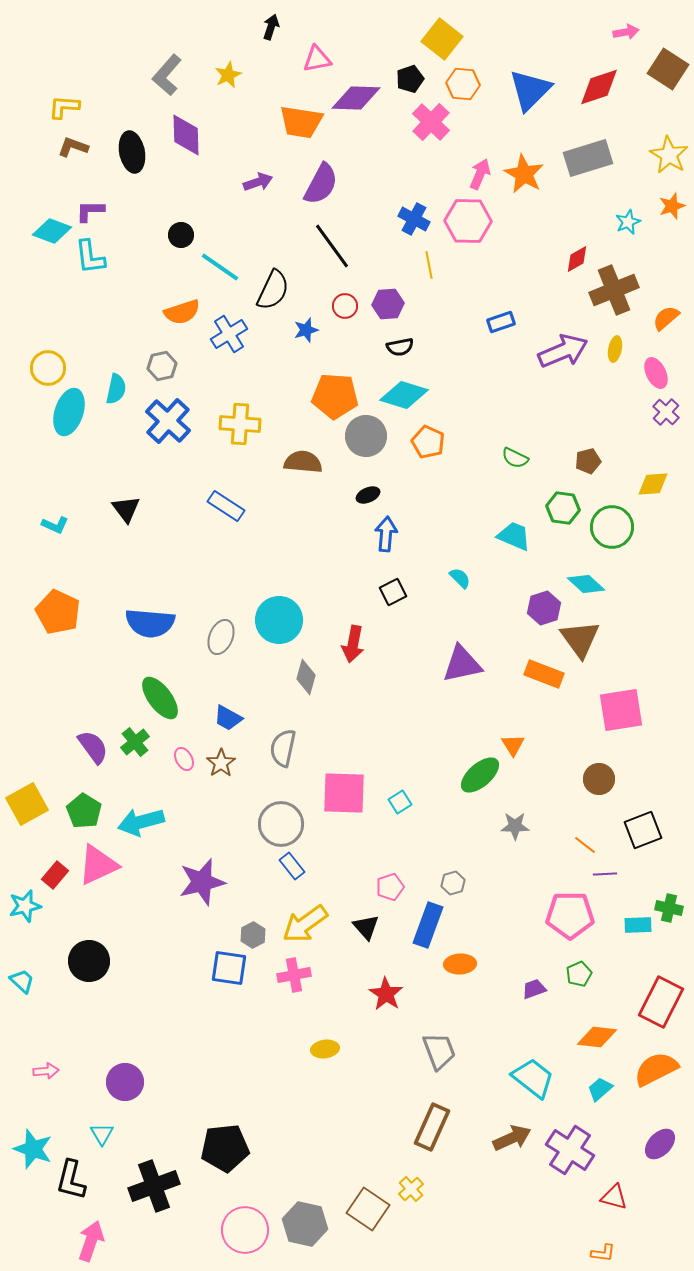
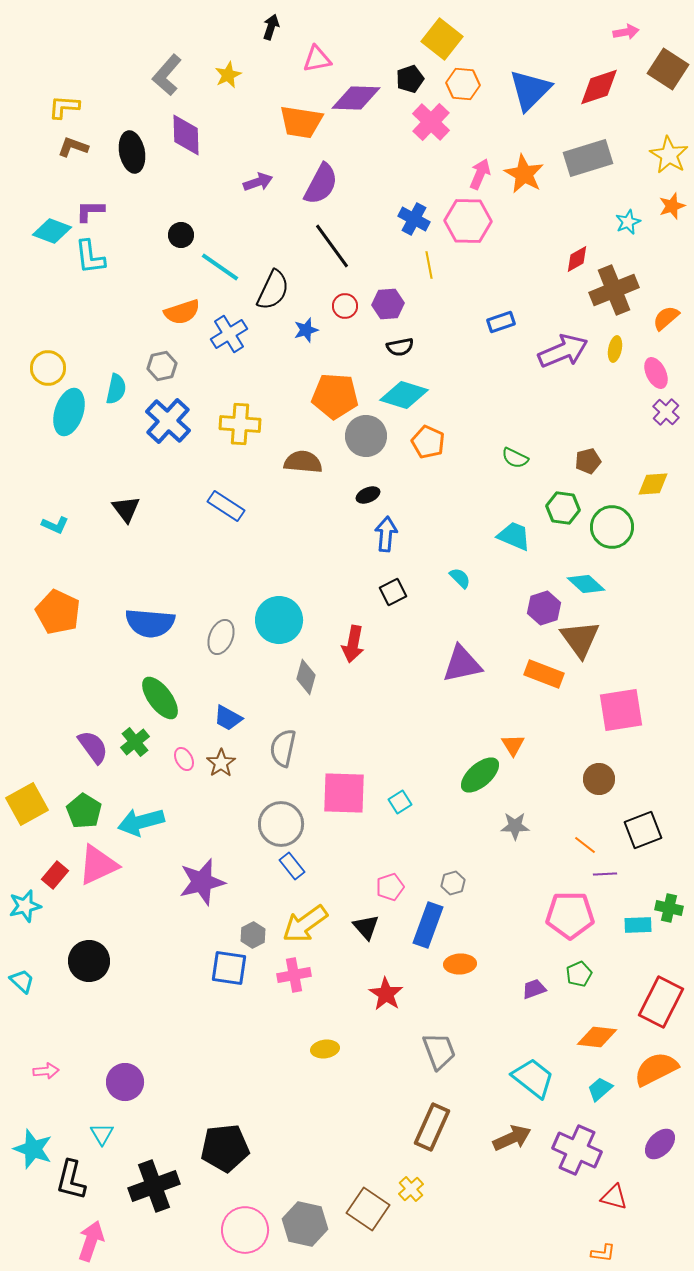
purple cross at (570, 1150): moved 7 px right; rotated 9 degrees counterclockwise
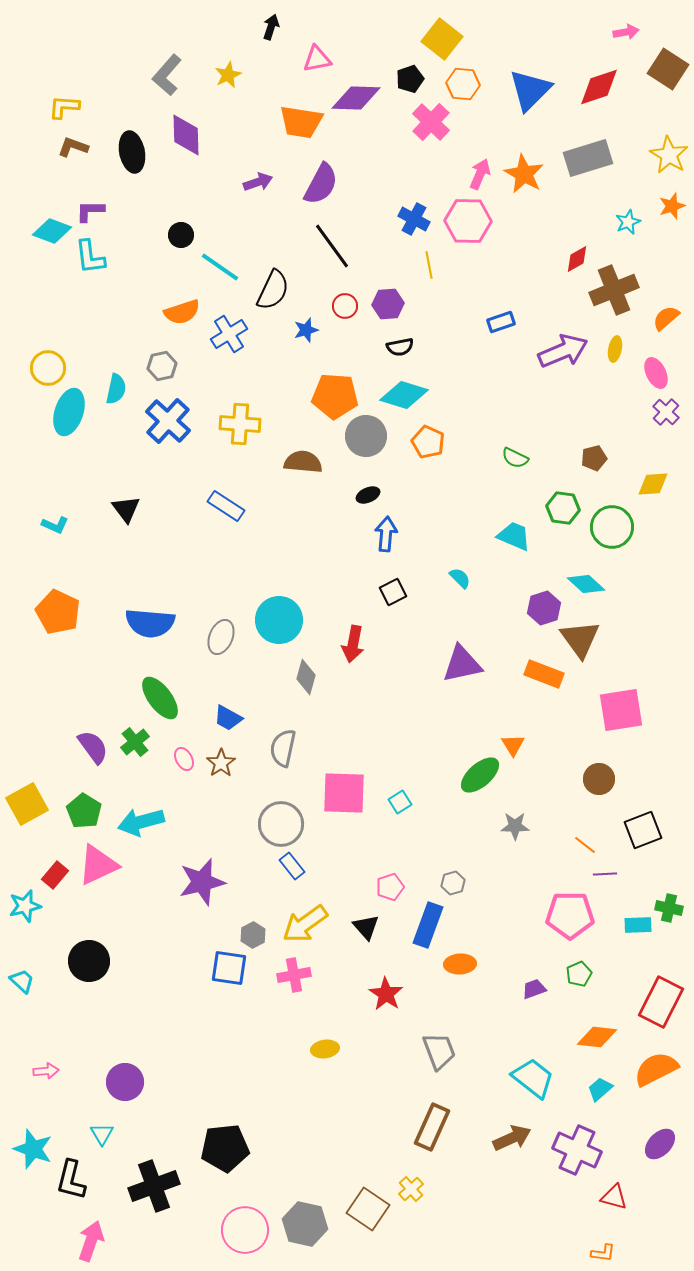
brown pentagon at (588, 461): moved 6 px right, 3 px up
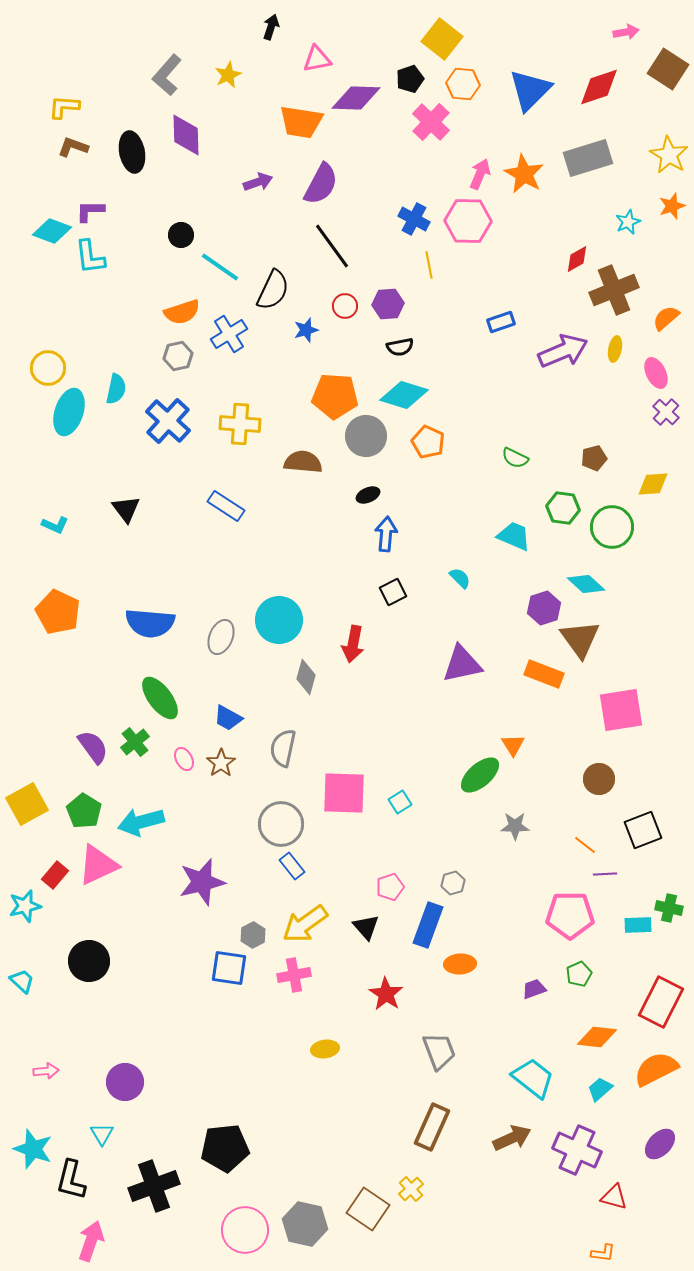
gray hexagon at (162, 366): moved 16 px right, 10 px up
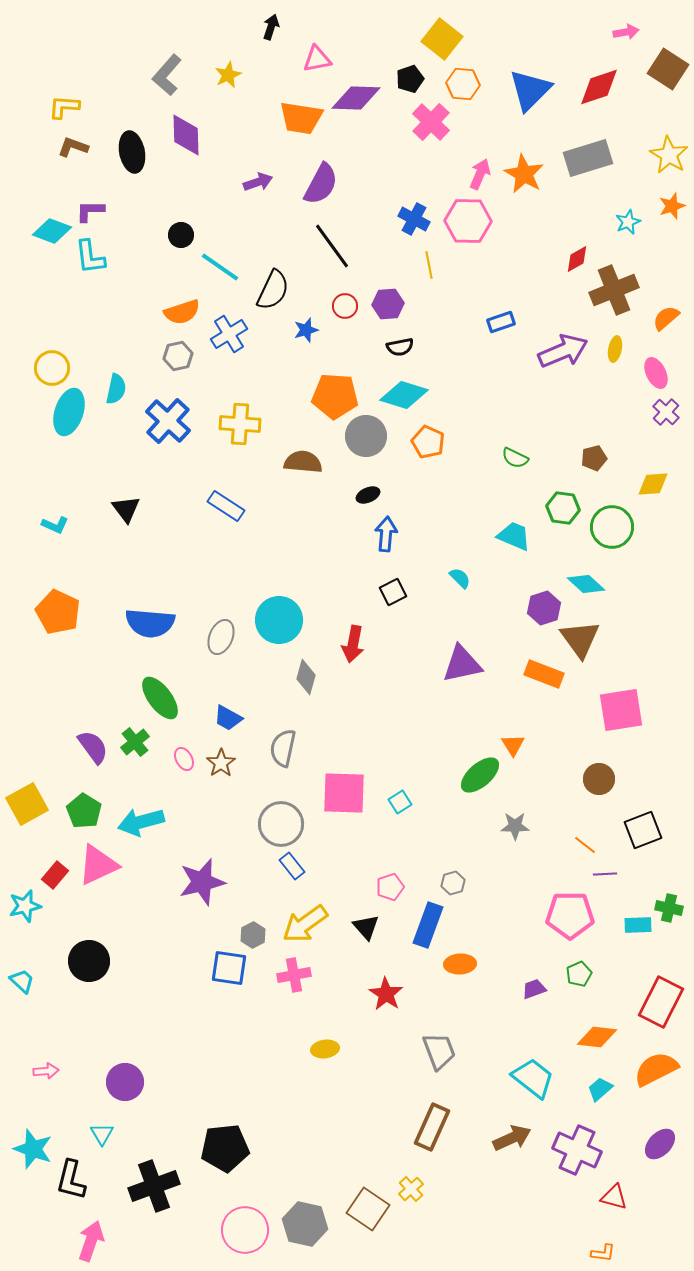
orange trapezoid at (301, 122): moved 4 px up
yellow circle at (48, 368): moved 4 px right
